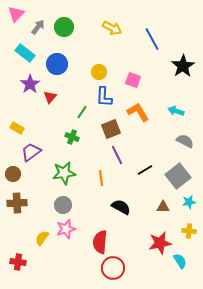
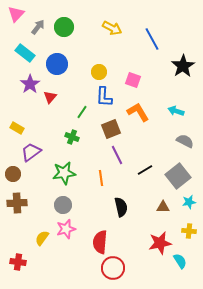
black semicircle: rotated 48 degrees clockwise
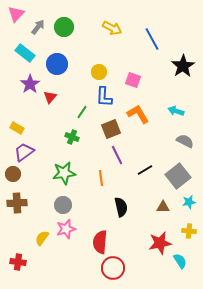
orange L-shape: moved 2 px down
purple trapezoid: moved 7 px left
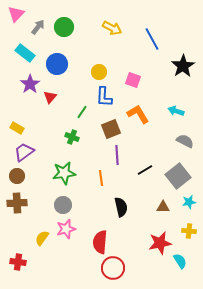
purple line: rotated 24 degrees clockwise
brown circle: moved 4 px right, 2 px down
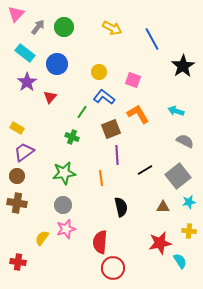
purple star: moved 3 px left, 2 px up
blue L-shape: rotated 125 degrees clockwise
brown cross: rotated 12 degrees clockwise
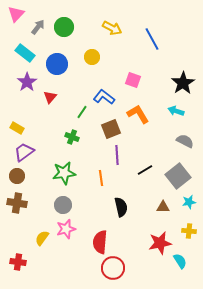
black star: moved 17 px down
yellow circle: moved 7 px left, 15 px up
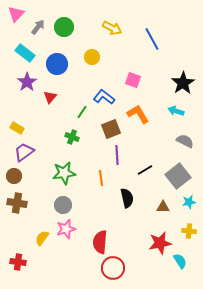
brown circle: moved 3 px left
black semicircle: moved 6 px right, 9 px up
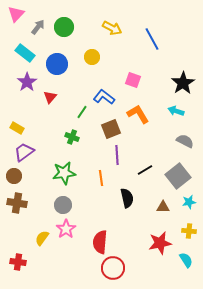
pink star: rotated 18 degrees counterclockwise
cyan semicircle: moved 6 px right, 1 px up
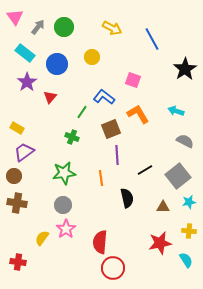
pink triangle: moved 1 px left, 3 px down; rotated 18 degrees counterclockwise
black star: moved 2 px right, 14 px up
